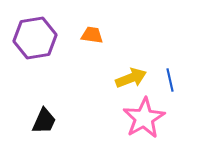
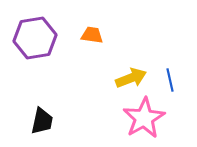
black trapezoid: moved 2 px left; rotated 12 degrees counterclockwise
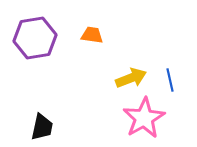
black trapezoid: moved 6 px down
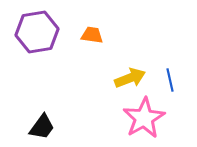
purple hexagon: moved 2 px right, 6 px up
yellow arrow: moved 1 px left
black trapezoid: rotated 24 degrees clockwise
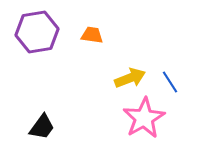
blue line: moved 2 px down; rotated 20 degrees counterclockwise
